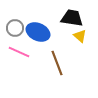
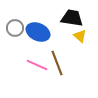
pink line: moved 18 px right, 13 px down
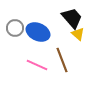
black trapezoid: rotated 40 degrees clockwise
yellow triangle: moved 2 px left, 2 px up
brown line: moved 5 px right, 3 px up
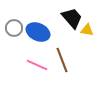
gray circle: moved 1 px left
yellow triangle: moved 9 px right, 4 px up; rotated 32 degrees counterclockwise
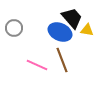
blue ellipse: moved 22 px right
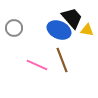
blue ellipse: moved 1 px left, 2 px up
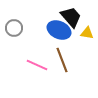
black trapezoid: moved 1 px left, 1 px up
yellow triangle: moved 3 px down
